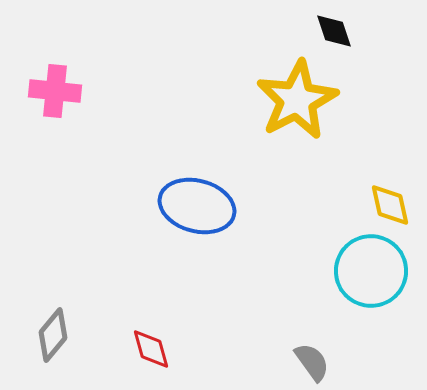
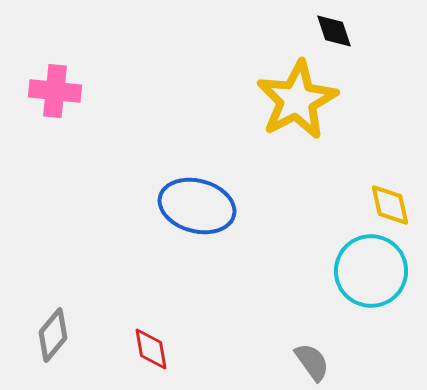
red diamond: rotated 6 degrees clockwise
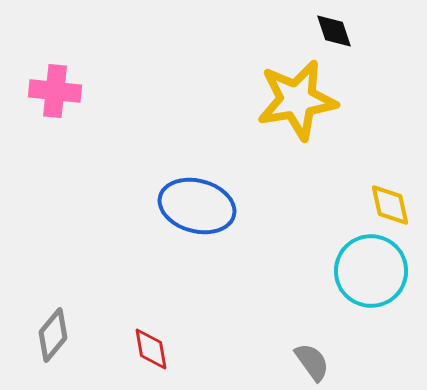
yellow star: rotated 18 degrees clockwise
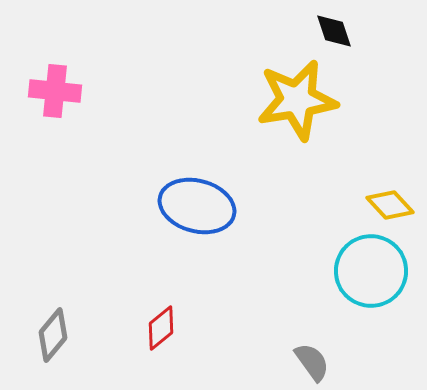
yellow diamond: rotated 30 degrees counterclockwise
red diamond: moved 10 px right, 21 px up; rotated 60 degrees clockwise
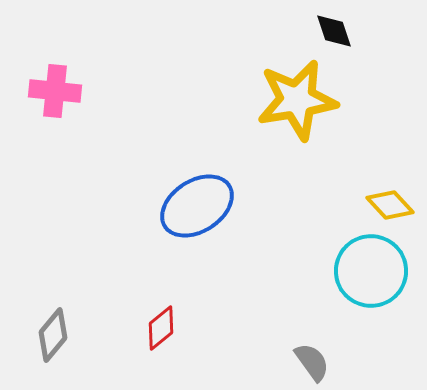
blue ellipse: rotated 48 degrees counterclockwise
